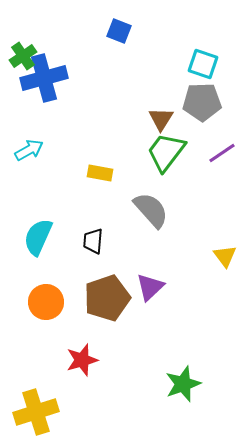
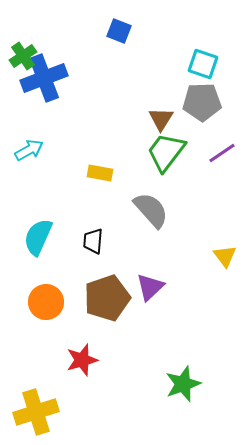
blue cross: rotated 6 degrees counterclockwise
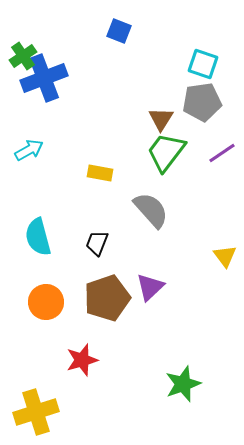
gray pentagon: rotated 6 degrees counterclockwise
cyan semicircle: rotated 39 degrees counterclockwise
black trapezoid: moved 4 px right, 2 px down; rotated 16 degrees clockwise
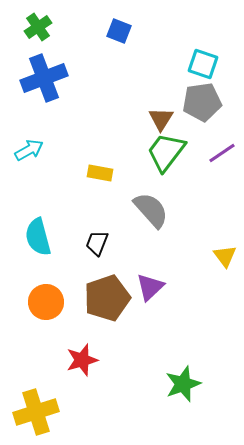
green cross: moved 15 px right, 29 px up
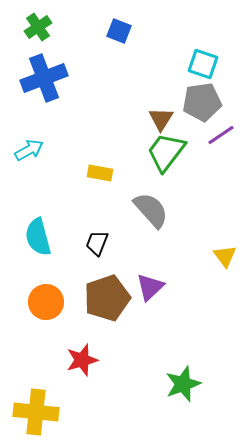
purple line: moved 1 px left, 18 px up
yellow cross: rotated 24 degrees clockwise
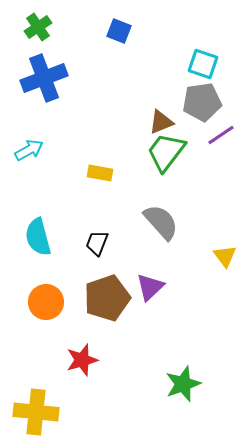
brown triangle: moved 3 px down; rotated 36 degrees clockwise
gray semicircle: moved 10 px right, 12 px down
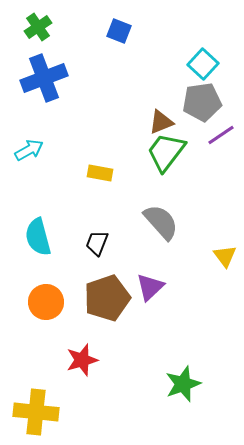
cyan square: rotated 24 degrees clockwise
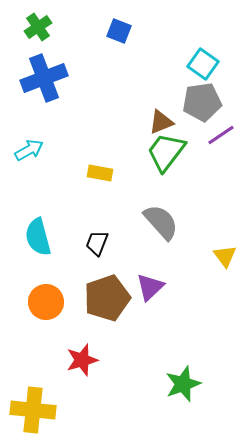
cyan square: rotated 8 degrees counterclockwise
yellow cross: moved 3 px left, 2 px up
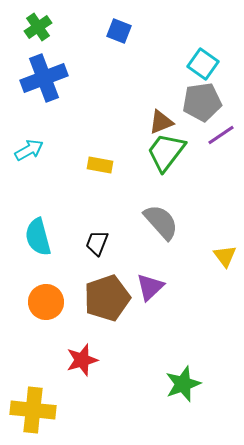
yellow rectangle: moved 8 px up
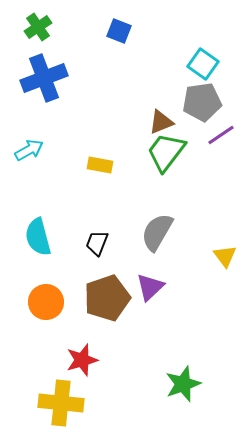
gray semicircle: moved 4 px left, 10 px down; rotated 108 degrees counterclockwise
yellow cross: moved 28 px right, 7 px up
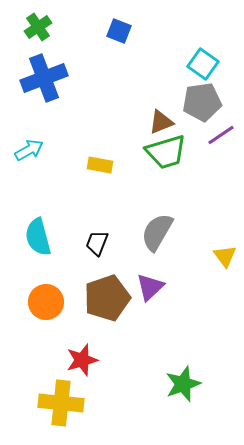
green trapezoid: rotated 144 degrees counterclockwise
